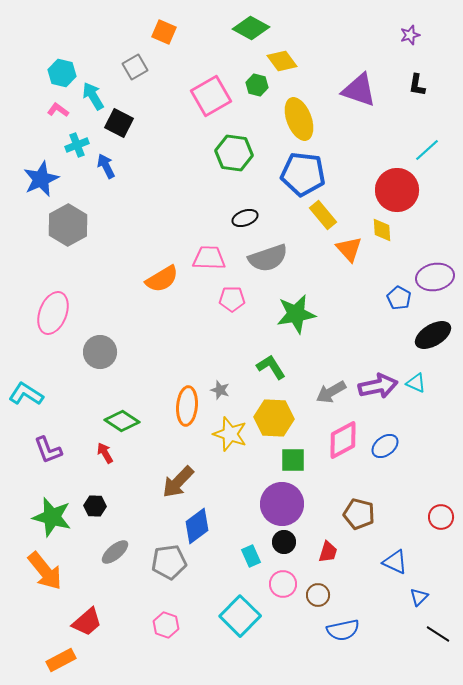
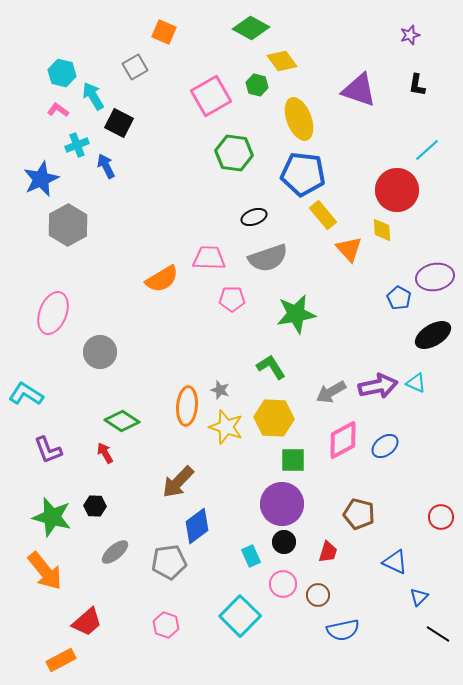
black ellipse at (245, 218): moved 9 px right, 1 px up
yellow star at (230, 434): moved 4 px left, 7 px up
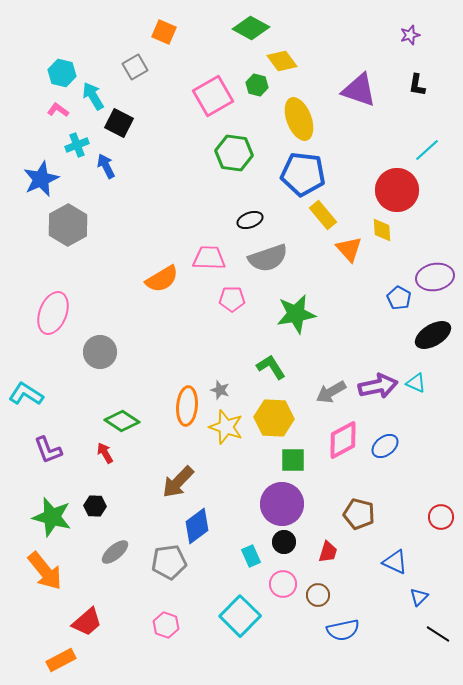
pink square at (211, 96): moved 2 px right
black ellipse at (254, 217): moved 4 px left, 3 px down
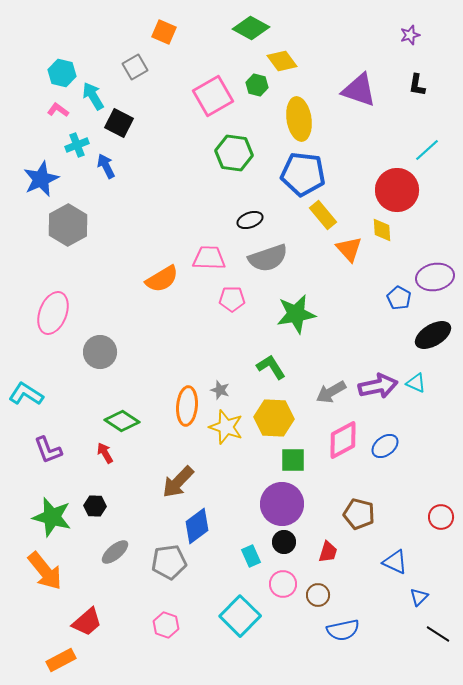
yellow ellipse at (299, 119): rotated 12 degrees clockwise
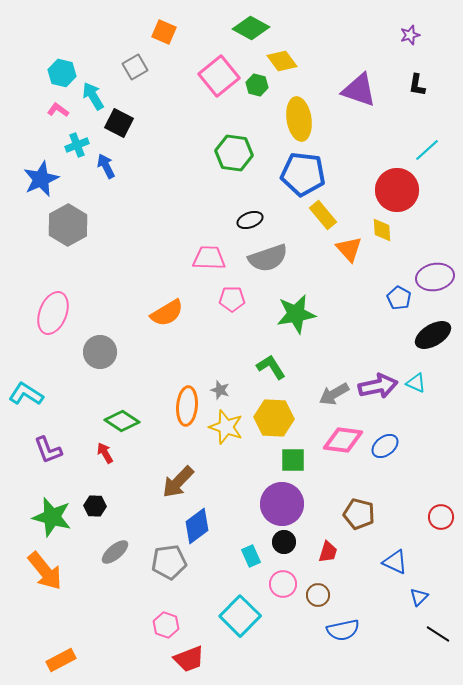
pink square at (213, 96): moved 6 px right, 20 px up; rotated 9 degrees counterclockwise
orange semicircle at (162, 279): moved 5 px right, 34 px down
gray arrow at (331, 392): moved 3 px right, 2 px down
pink diamond at (343, 440): rotated 36 degrees clockwise
red trapezoid at (87, 622): moved 102 px right, 37 px down; rotated 20 degrees clockwise
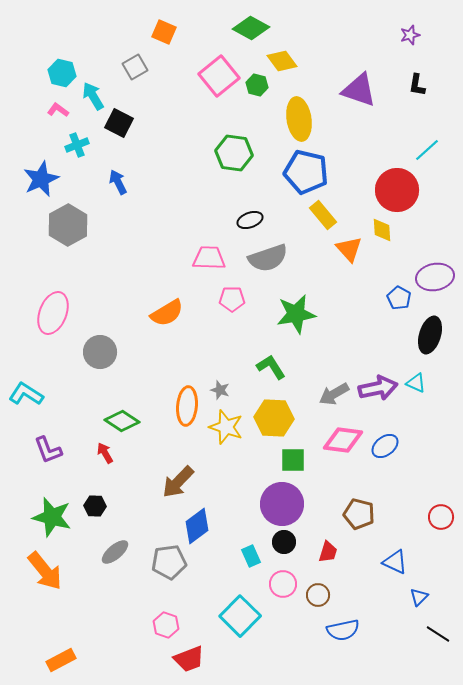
blue arrow at (106, 166): moved 12 px right, 16 px down
blue pentagon at (303, 174): moved 3 px right, 2 px up; rotated 6 degrees clockwise
black ellipse at (433, 335): moved 3 px left; rotated 42 degrees counterclockwise
purple arrow at (378, 386): moved 2 px down
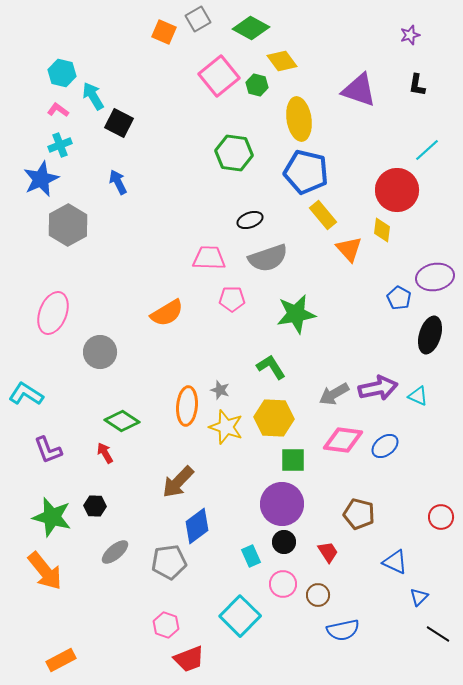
gray square at (135, 67): moved 63 px right, 48 px up
cyan cross at (77, 145): moved 17 px left
yellow diamond at (382, 230): rotated 10 degrees clockwise
cyan triangle at (416, 383): moved 2 px right, 13 px down
red trapezoid at (328, 552): rotated 50 degrees counterclockwise
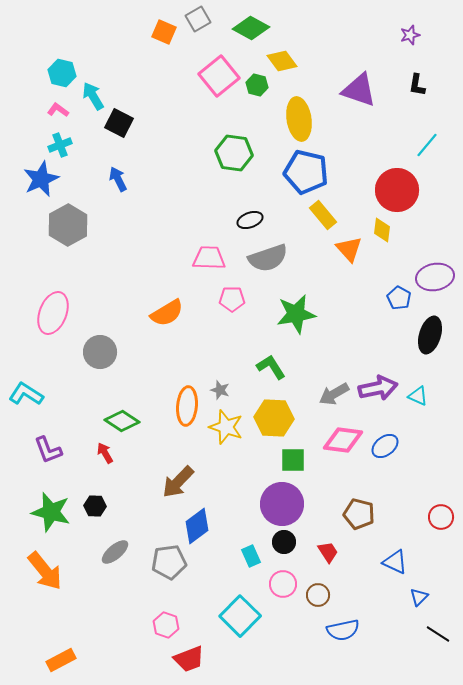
cyan line at (427, 150): moved 5 px up; rotated 8 degrees counterclockwise
blue arrow at (118, 182): moved 3 px up
green star at (52, 517): moved 1 px left, 5 px up
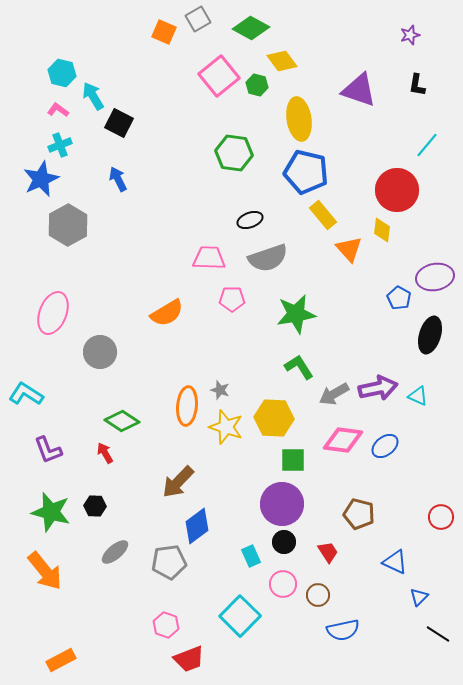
green L-shape at (271, 367): moved 28 px right
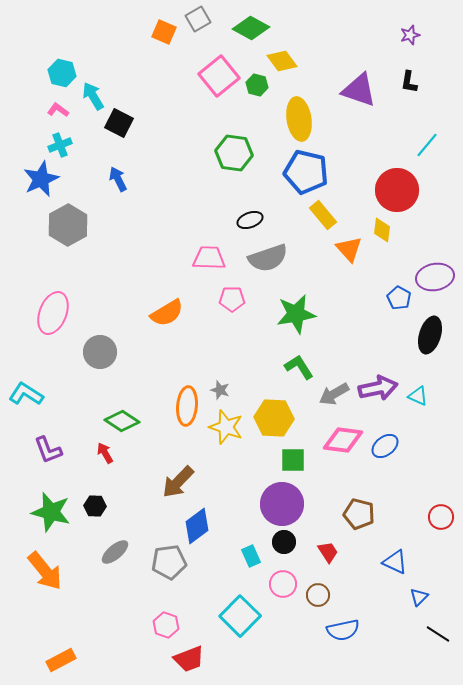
black L-shape at (417, 85): moved 8 px left, 3 px up
